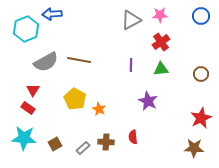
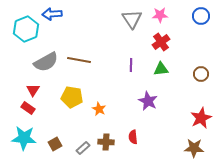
gray triangle: moved 1 px right, 1 px up; rotated 35 degrees counterclockwise
yellow pentagon: moved 3 px left, 2 px up; rotated 20 degrees counterclockwise
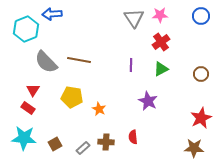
gray triangle: moved 2 px right, 1 px up
gray semicircle: rotated 75 degrees clockwise
green triangle: rotated 21 degrees counterclockwise
